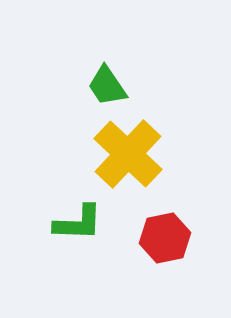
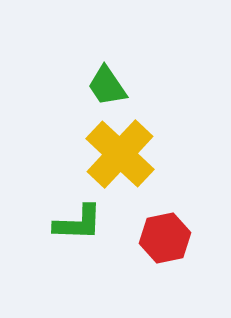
yellow cross: moved 8 px left
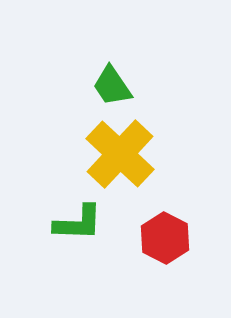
green trapezoid: moved 5 px right
red hexagon: rotated 21 degrees counterclockwise
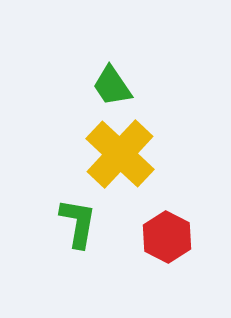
green L-shape: rotated 82 degrees counterclockwise
red hexagon: moved 2 px right, 1 px up
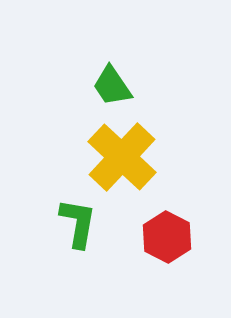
yellow cross: moved 2 px right, 3 px down
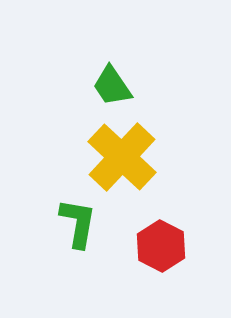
red hexagon: moved 6 px left, 9 px down
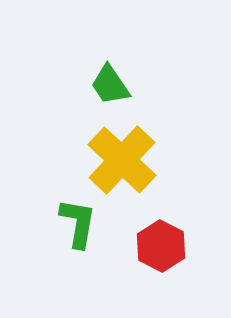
green trapezoid: moved 2 px left, 1 px up
yellow cross: moved 3 px down
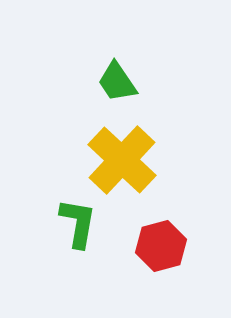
green trapezoid: moved 7 px right, 3 px up
red hexagon: rotated 18 degrees clockwise
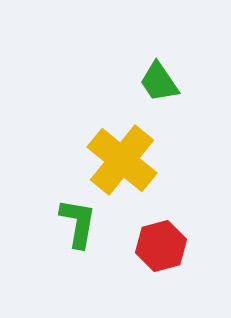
green trapezoid: moved 42 px right
yellow cross: rotated 4 degrees counterclockwise
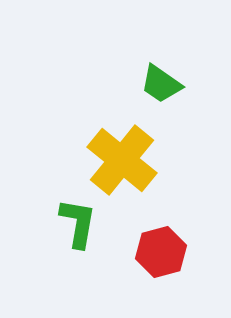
green trapezoid: moved 2 px right, 2 px down; rotated 21 degrees counterclockwise
red hexagon: moved 6 px down
